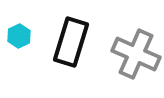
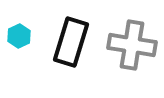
gray cross: moved 4 px left, 9 px up; rotated 15 degrees counterclockwise
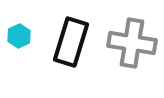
gray cross: moved 2 px up
